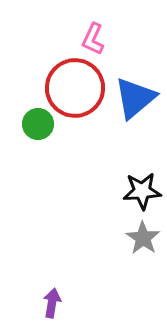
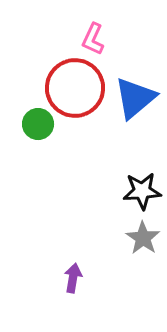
purple arrow: moved 21 px right, 25 px up
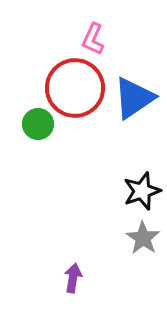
blue triangle: moved 1 px left; rotated 6 degrees clockwise
black star: rotated 15 degrees counterclockwise
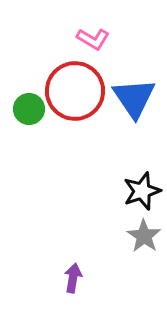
pink L-shape: rotated 84 degrees counterclockwise
red circle: moved 3 px down
blue triangle: rotated 30 degrees counterclockwise
green circle: moved 9 px left, 15 px up
gray star: moved 1 px right, 2 px up
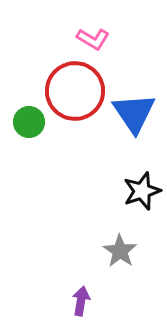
blue triangle: moved 15 px down
green circle: moved 13 px down
gray star: moved 24 px left, 15 px down
purple arrow: moved 8 px right, 23 px down
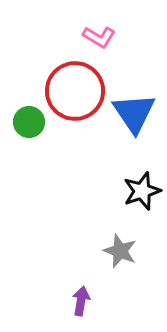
pink L-shape: moved 6 px right, 2 px up
gray star: rotated 12 degrees counterclockwise
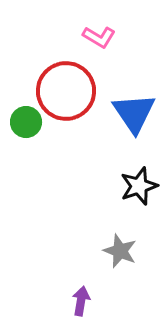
red circle: moved 9 px left
green circle: moved 3 px left
black star: moved 3 px left, 5 px up
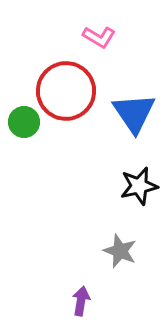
green circle: moved 2 px left
black star: rotated 6 degrees clockwise
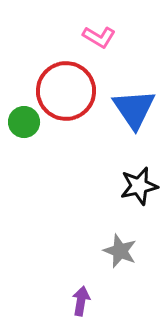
blue triangle: moved 4 px up
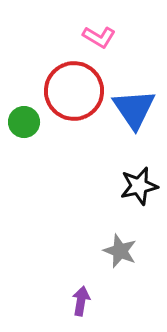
red circle: moved 8 px right
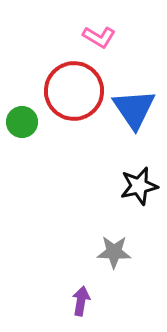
green circle: moved 2 px left
gray star: moved 6 px left, 1 px down; rotated 20 degrees counterclockwise
